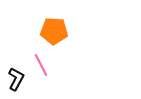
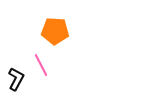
orange pentagon: moved 1 px right
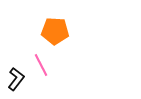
black L-shape: rotated 10 degrees clockwise
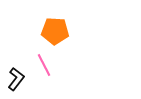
pink line: moved 3 px right
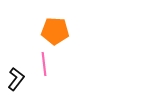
pink line: moved 1 px up; rotated 20 degrees clockwise
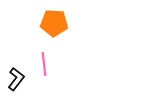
orange pentagon: moved 1 px left, 8 px up
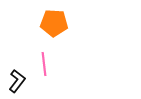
black L-shape: moved 1 px right, 2 px down
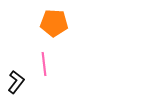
black L-shape: moved 1 px left, 1 px down
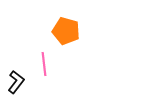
orange pentagon: moved 12 px right, 8 px down; rotated 12 degrees clockwise
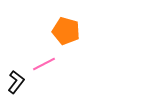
pink line: rotated 70 degrees clockwise
